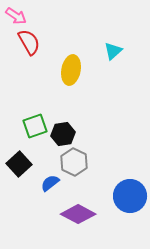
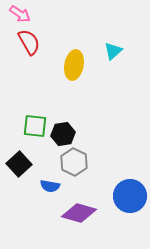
pink arrow: moved 4 px right, 2 px up
yellow ellipse: moved 3 px right, 5 px up
green square: rotated 25 degrees clockwise
blue semicircle: moved 3 px down; rotated 132 degrees counterclockwise
purple diamond: moved 1 px right, 1 px up; rotated 12 degrees counterclockwise
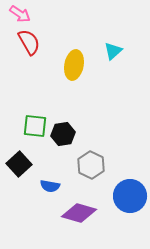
gray hexagon: moved 17 px right, 3 px down
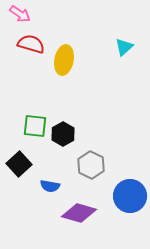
red semicircle: moved 2 px right, 2 px down; rotated 44 degrees counterclockwise
cyan triangle: moved 11 px right, 4 px up
yellow ellipse: moved 10 px left, 5 px up
black hexagon: rotated 20 degrees counterclockwise
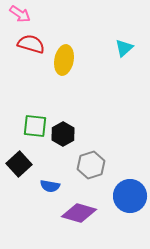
cyan triangle: moved 1 px down
gray hexagon: rotated 16 degrees clockwise
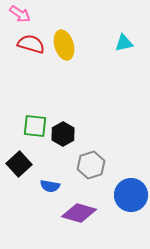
cyan triangle: moved 5 px up; rotated 30 degrees clockwise
yellow ellipse: moved 15 px up; rotated 28 degrees counterclockwise
blue circle: moved 1 px right, 1 px up
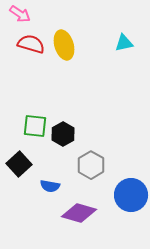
gray hexagon: rotated 12 degrees counterclockwise
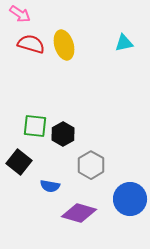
black square: moved 2 px up; rotated 10 degrees counterclockwise
blue circle: moved 1 px left, 4 px down
